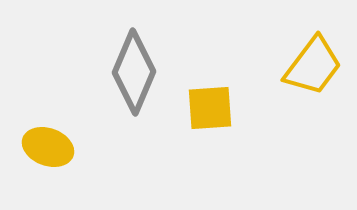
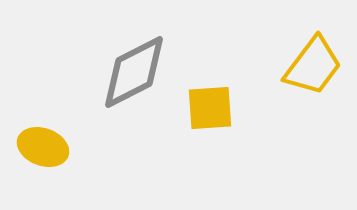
gray diamond: rotated 40 degrees clockwise
yellow ellipse: moved 5 px left
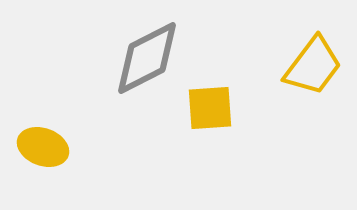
gray diamond: moved 13 px right, 14 px up
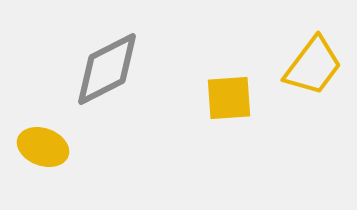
gray diamond: moved 40 px left, 11 px down
yellow square: moved 19 px right, 10 px up
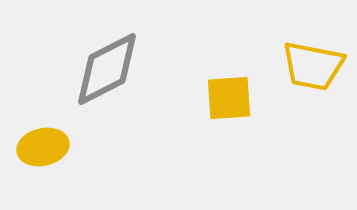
yellow trapezoid: rotated 64 degrees clockwise
yellow ellipse: rotated 33 degrees counterclockwise
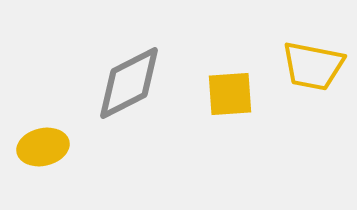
gray diamond: moved 22 px right, 14 px down
yellow square: moved 1 px right, 4 px up
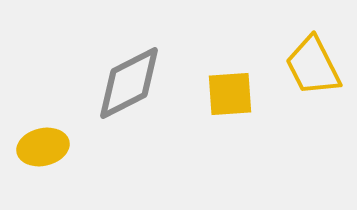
yellow trapezoid: rotated 52 degrees clockwise
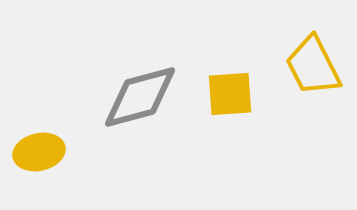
gray diamond: moved 11 px right, 14 px down; rotated 12 degrees clockwise
yellow ellipse: moved 4 px left, 5 px down
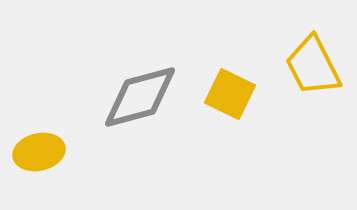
yellow square: rotated 30 degrees clockwise
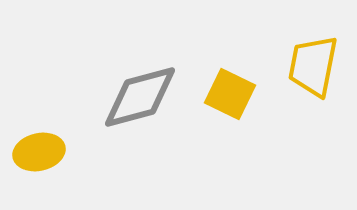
yellow trapezoid: rotated 38 degrees clockwise
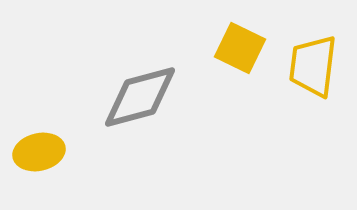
yellow trapezoid: rotated 4 degrees counterclockwise
yellow square: moved 10 px right, 46 px up
